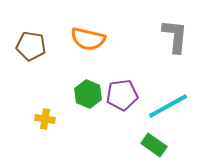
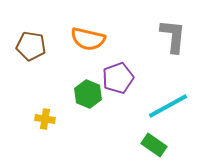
gray L-shape: moved 2 px left
purple pentagon: moved 4 px left, 17 px up; rotated 12 degrees counterclockwise
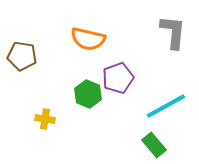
gray L-shape: moved 4 px up
brown pentagon: moved 9 px left, 10 px down
cyan line: moved 2 px left
green rectangle: rotated 15 degrees clockwise
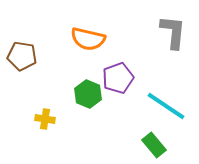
cyan line: rotated 63 degrees clockwise
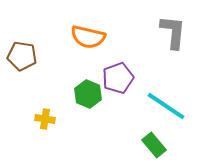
orange semicircle: moved 2 px up
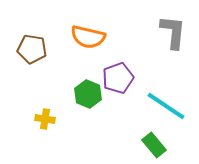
brown pentagon: moved 10 px right, 7 px up
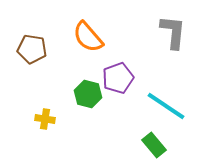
orange semicircle: rotated 36 degrees clockwise
green hexagon: rotated 8 degrees counterclockwise
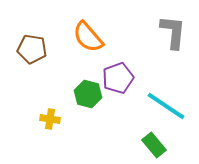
yellow cross: moved 5 px right
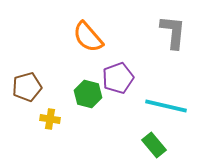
brown pentagon: moved 5 px left, 38 px down; rotated 24 degrees counterclockwise
cyan line: rotated 21 degrees counterclockwise
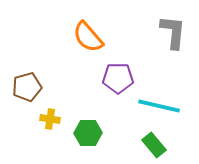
purple pentagon: rotated 20 degrees clockwise
green hexagon: moved 39 px down; rotated 16 degrees counterclockwise
cyan line: moved 7 px left
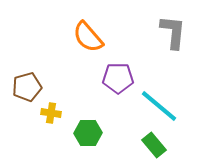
cyan line: rotated 27 degrees clockwise
yellow cross: moved 1 px right, 6 px up
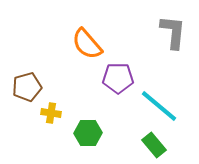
orange semicircle: moved 1 px left, 7 px down
